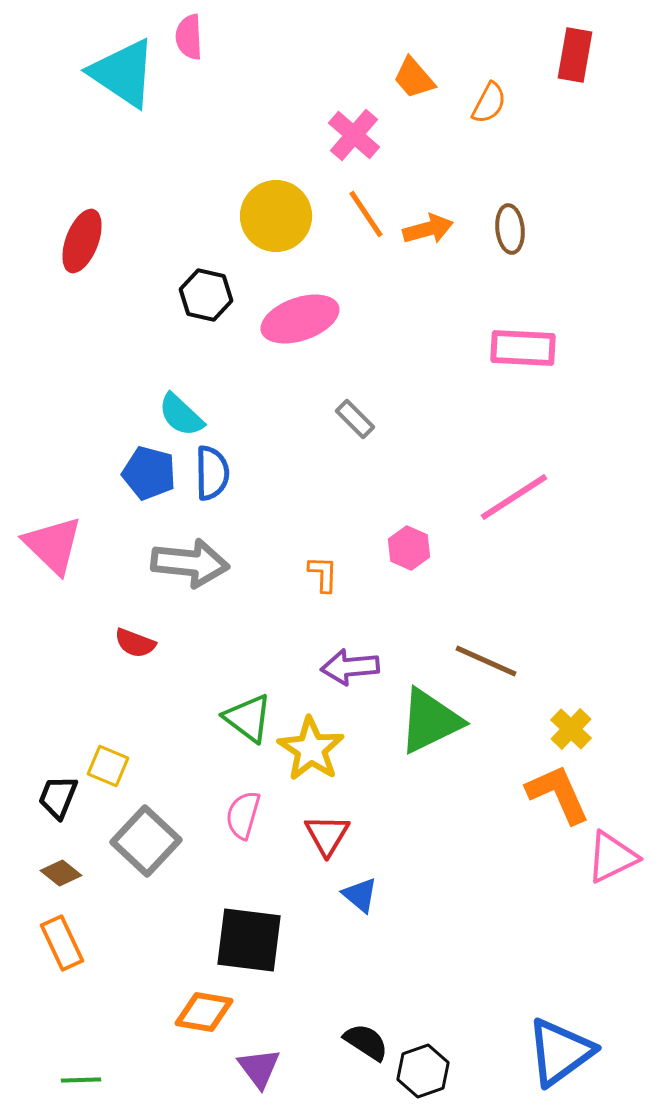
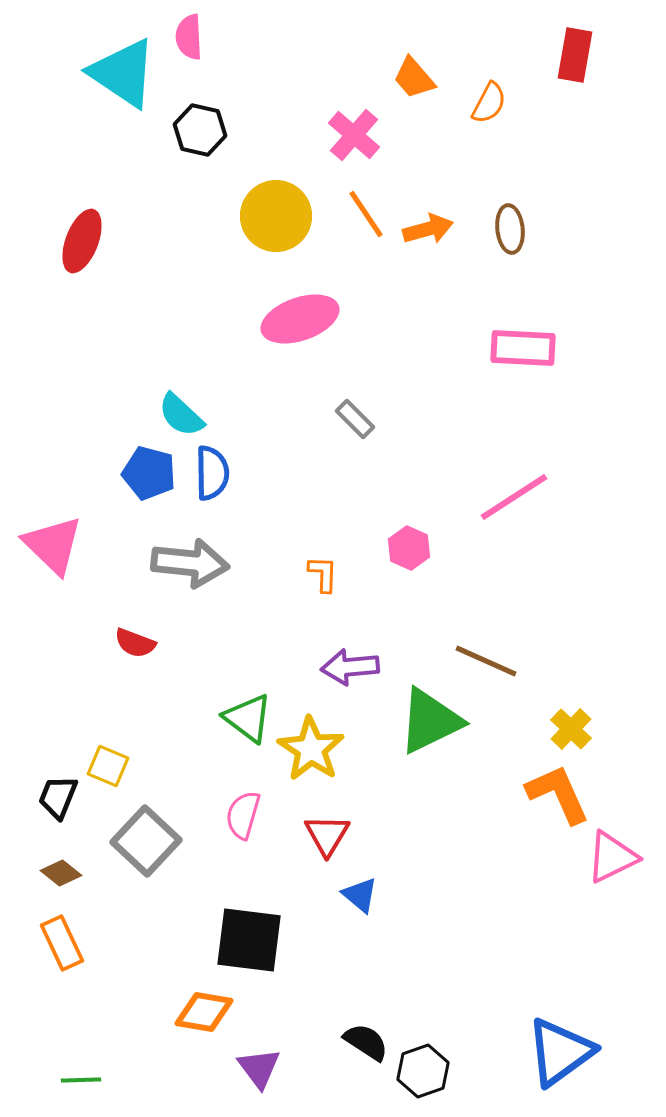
black hexagon at (206, 295): moved 6 px left, 165 px up
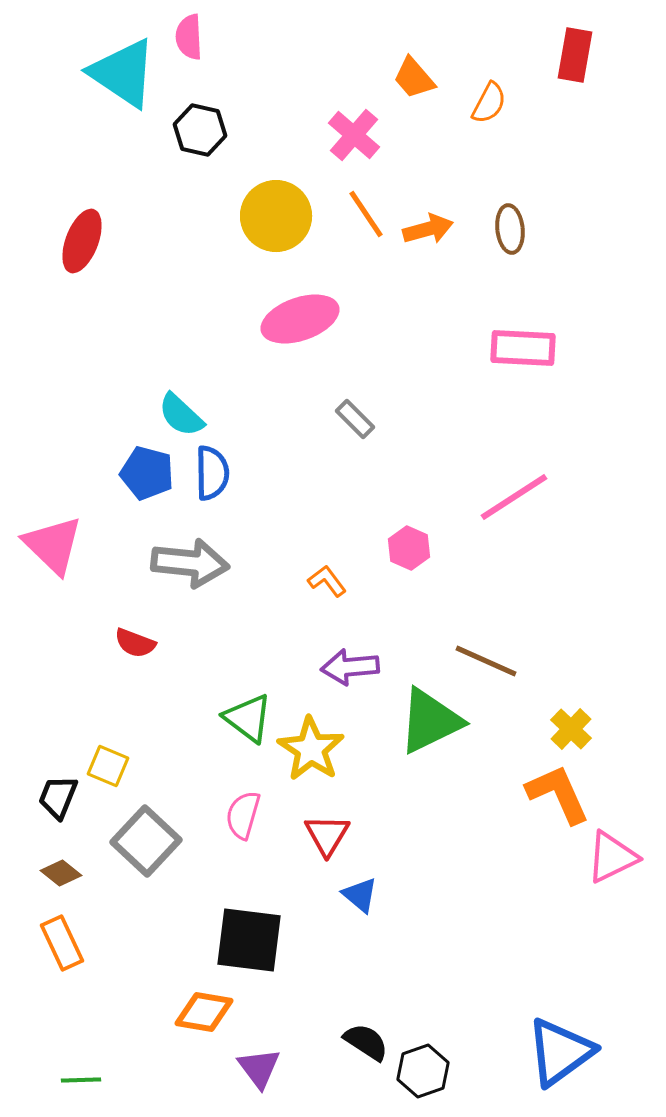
blue pentagon at (149, 473): moved 2 px left
orange L-shape at (323, 574): moved 4 px right, 7 px down; rotated 39 degrees counterclockwise
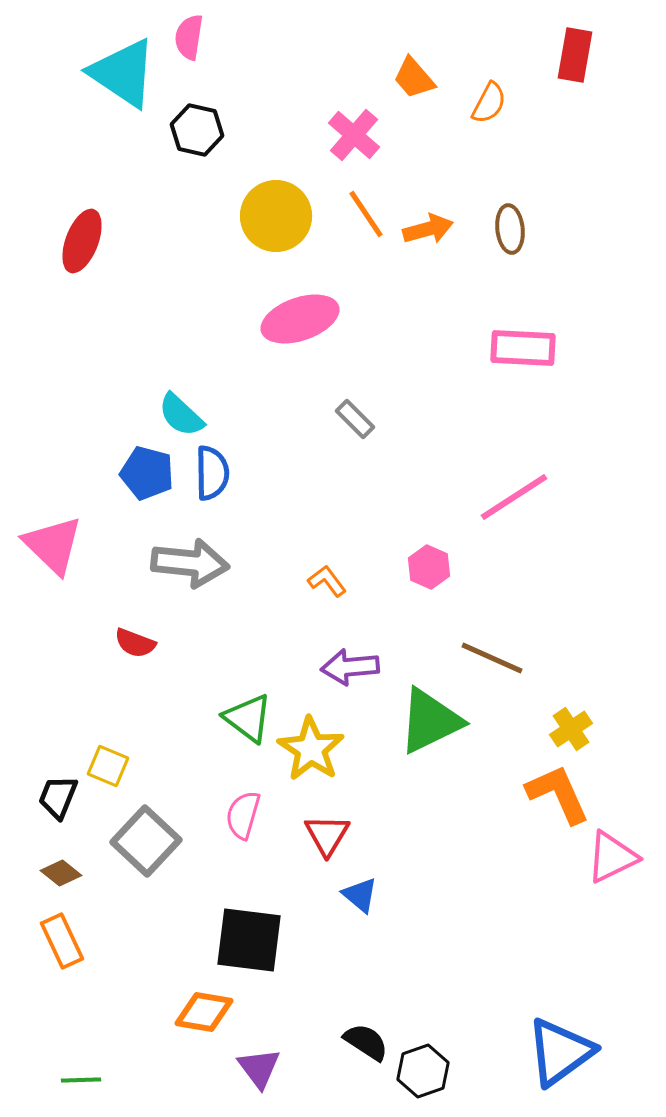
pink semicircle at (189, 37): rotated 12 degrees clockwise
black hexagon at (200, 130): moved 3 px left
pink hexagon at (409, 548): moved 20 px right, 19 px down
brown line at (486, 661): moved 6 px right, 3 px up
yellow cross at (571, 729): rotated 12 degrees clockwise
orange rectangle at (62, 943): moved 2 px up
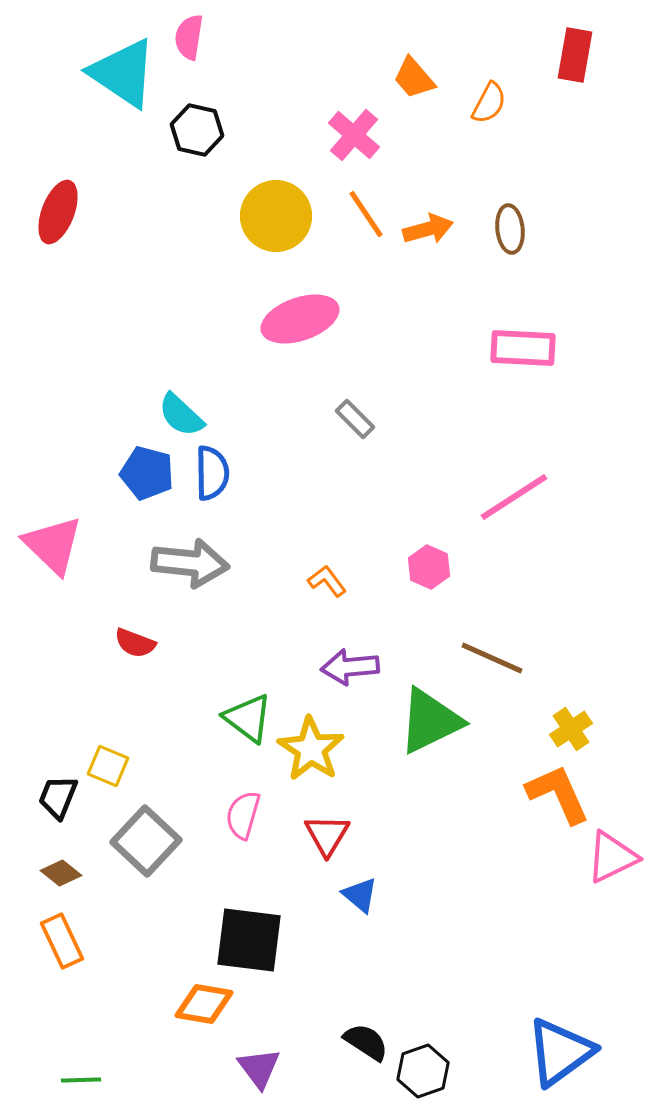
red ellipse at (82, 241): moved 24 px left, 29 px up
orange diamond at (204, 1012): moved 8 px up
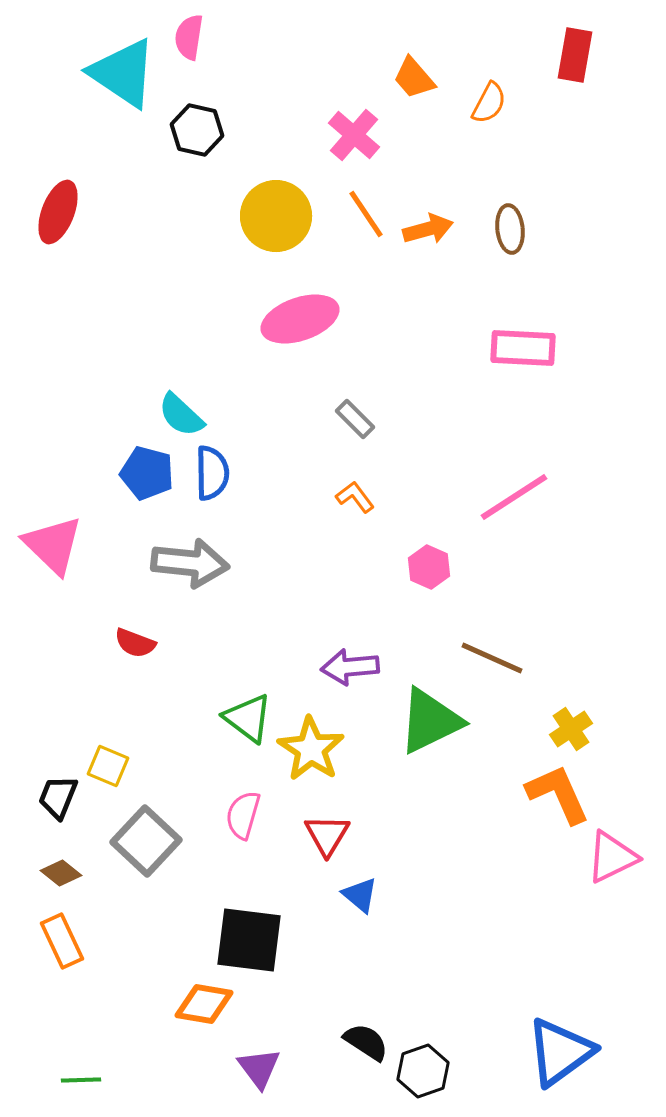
orange L-shape at (327, 581): moved 28 px right, 84 px up
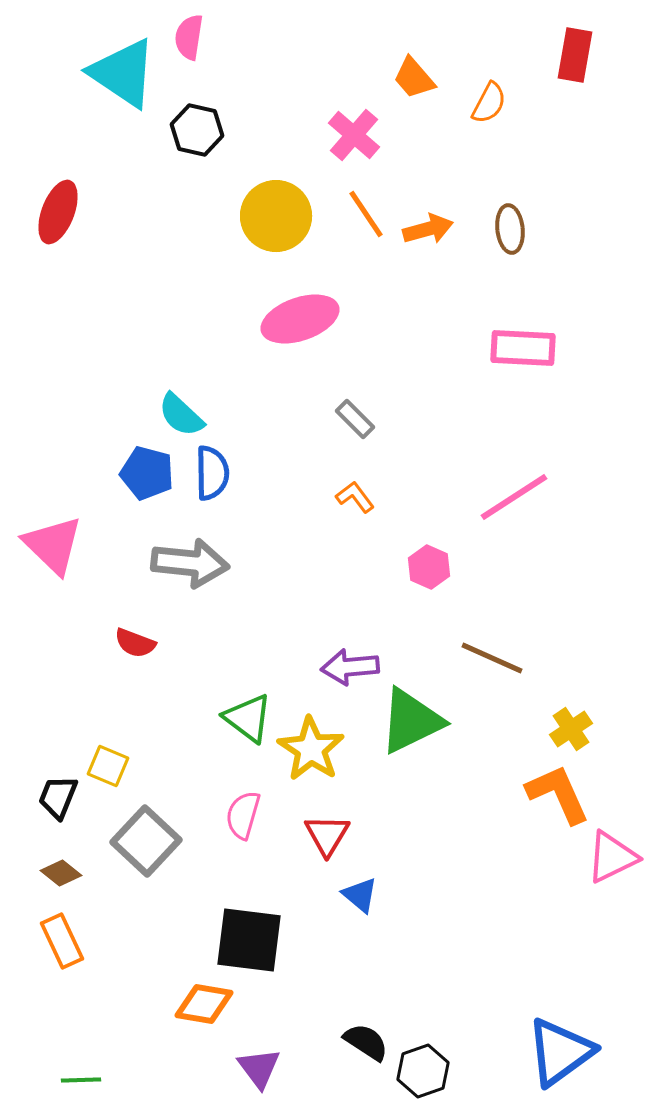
green triangle at (430, 721): moved 19 px left
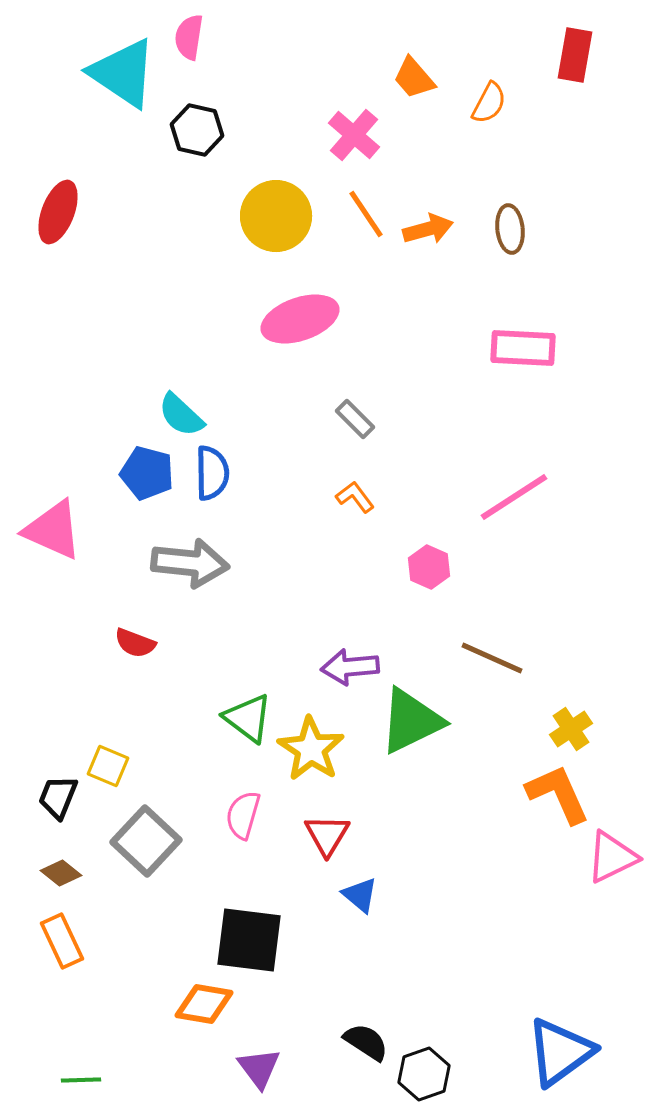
pink triangle at (53, 545): moved 15 px up; rotated 20 degrees counterclockwise
black hexagon at (423, 1071): moved 1 px right, 3 px down
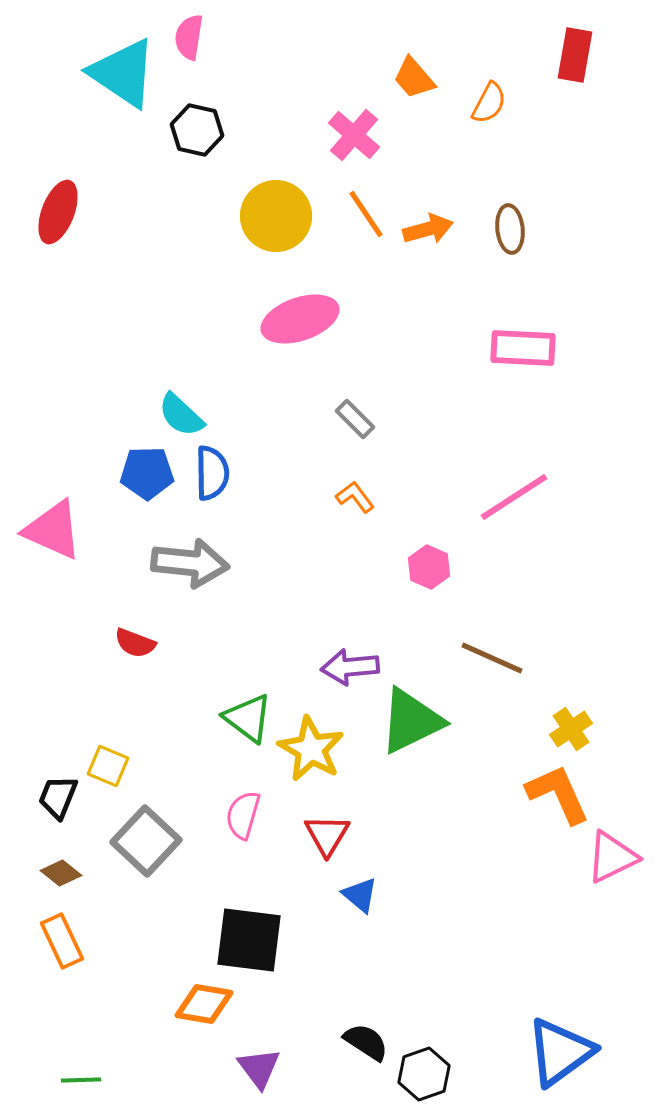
blue pentagon at (147, 473): rotated 16 degrees counterclockwise
yellow star at (311, 749): rotated 4 degrees counterclockwise
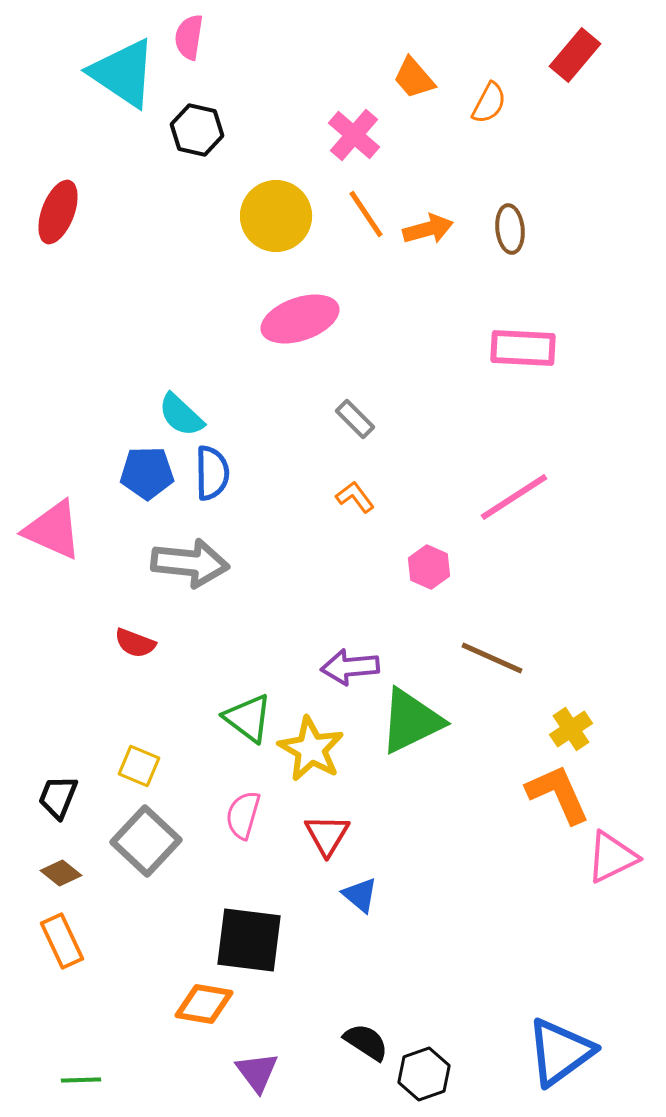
red rectangle at (575, 55): rotated 30 degrees clockwise
yellow square at (108, 766): moved 31 px right
purple triangle at (259, 1068): moved 2 px left, 4 px down
